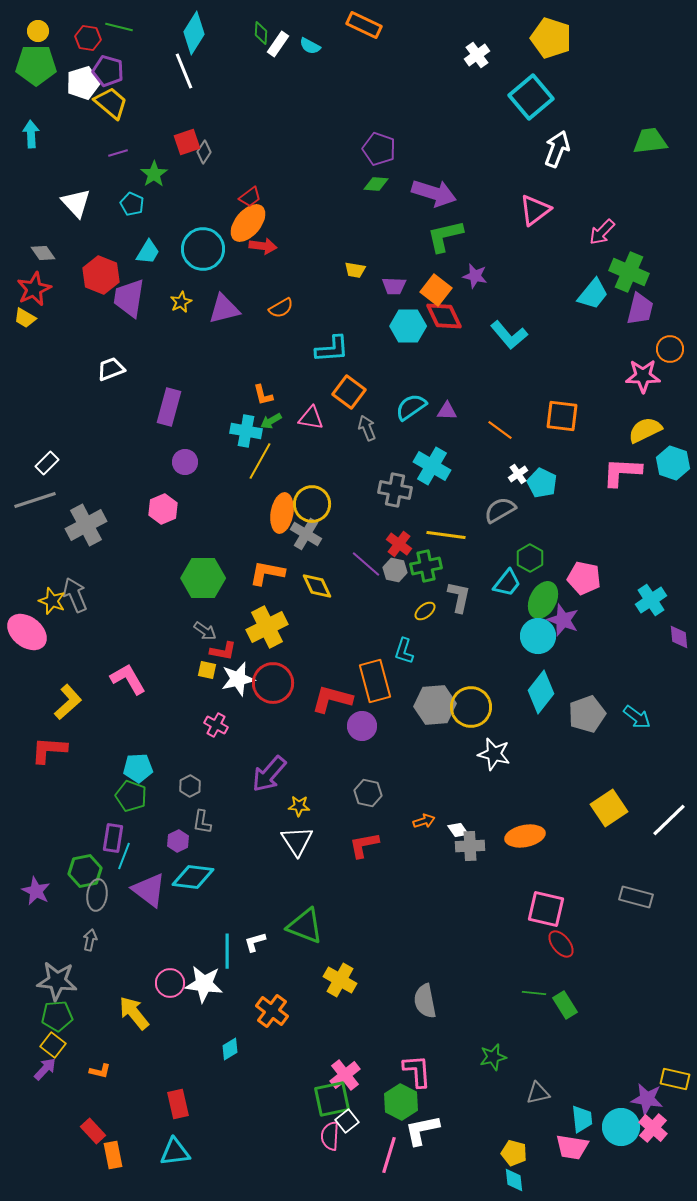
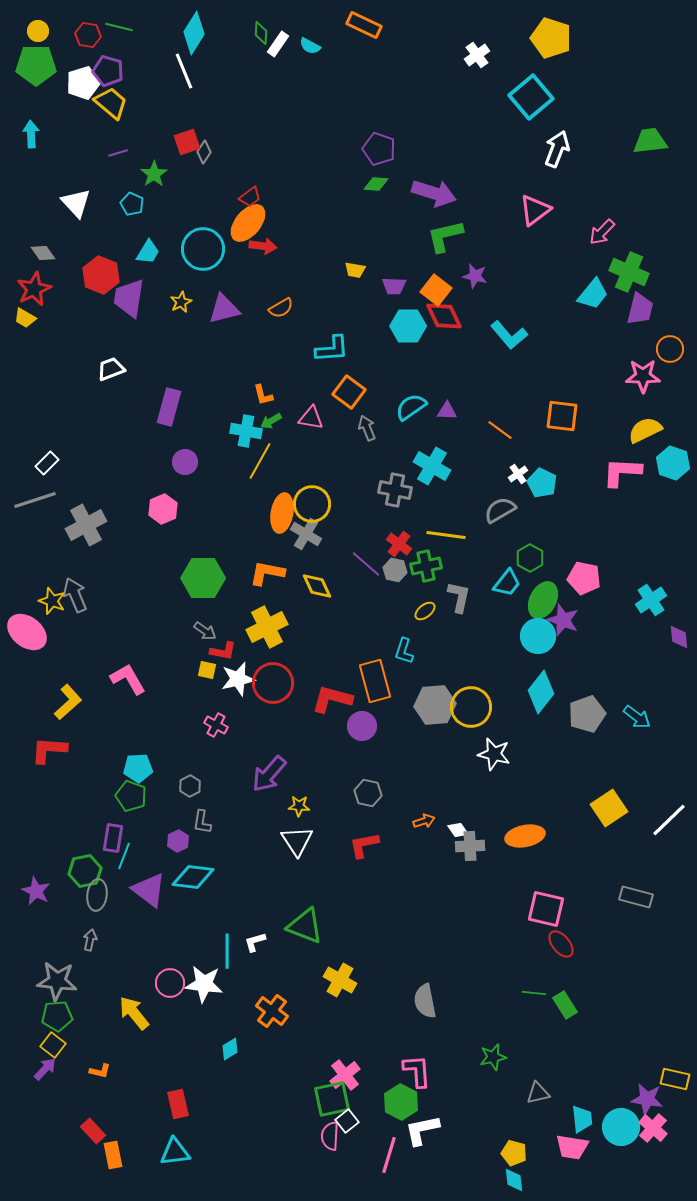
red hexagon at (88, 38): moved 3 px up
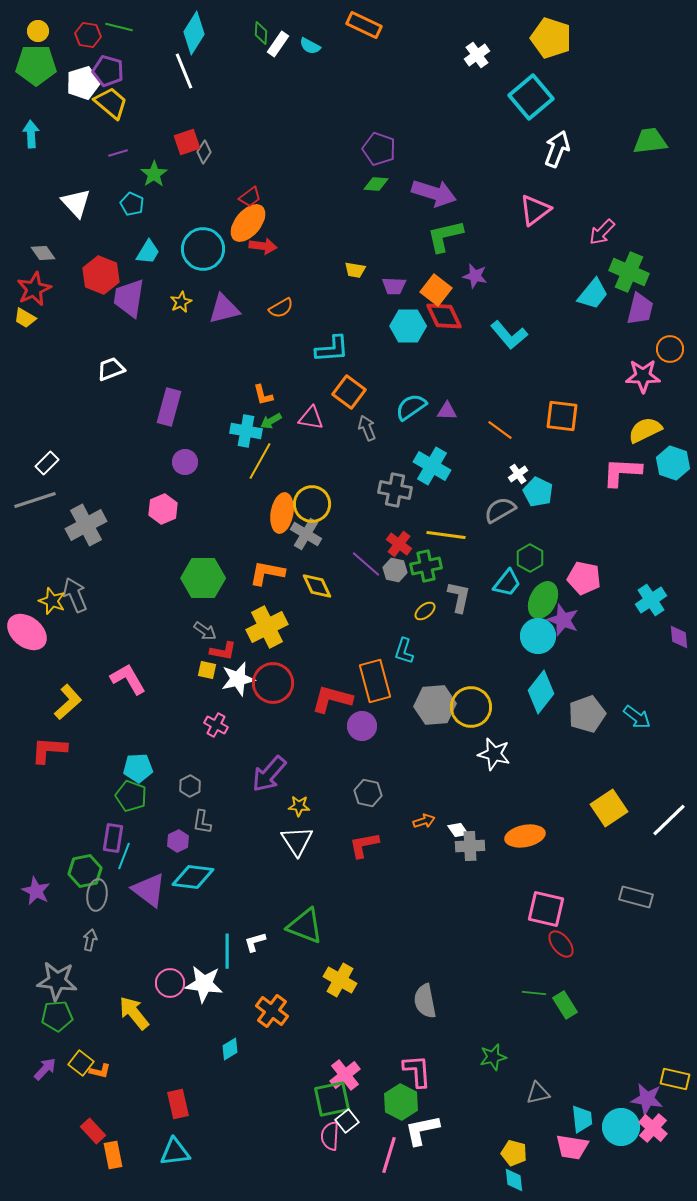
cyan pentagon at (542, 483): moved 4 px left, 9 px down
yellow square at (53, 1045): moved 28 px right, 18 px down
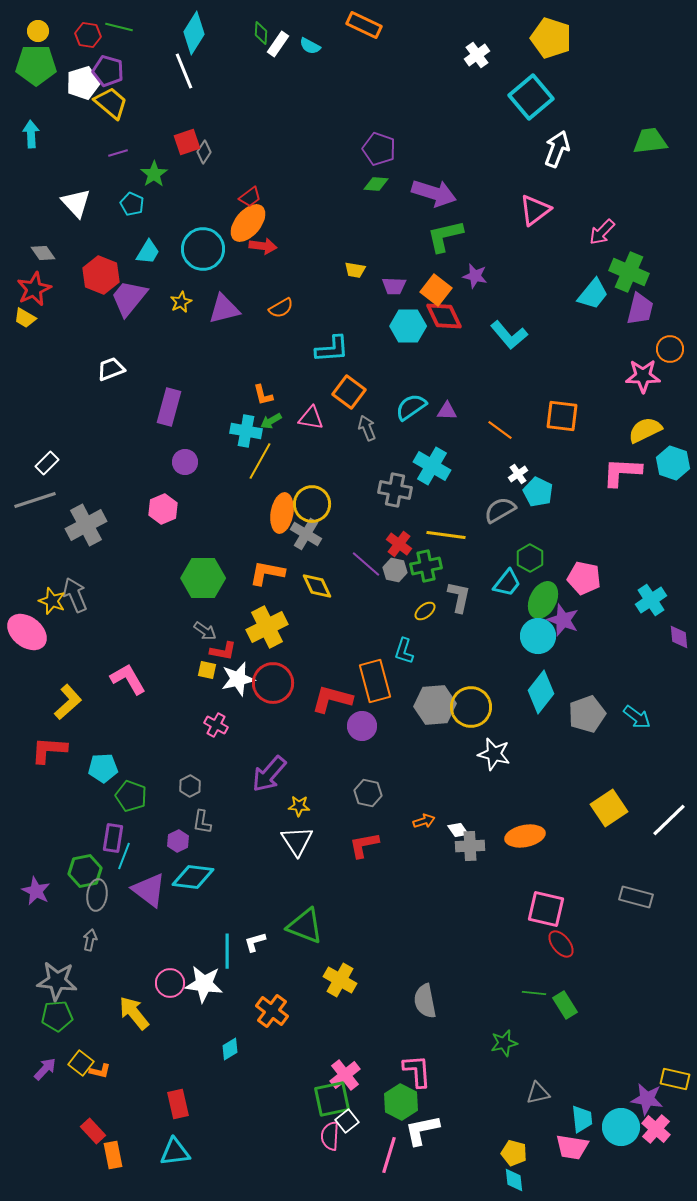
purple trapezoid at (129, 298): rotated 30 degrees clockwise
cyan pentagon at (138, 768): moved 35 px left
green star at (493, 1057): moved 11 px right, 14 px up
pink cross at (653, 1128): moved 3 px right, 1 px down
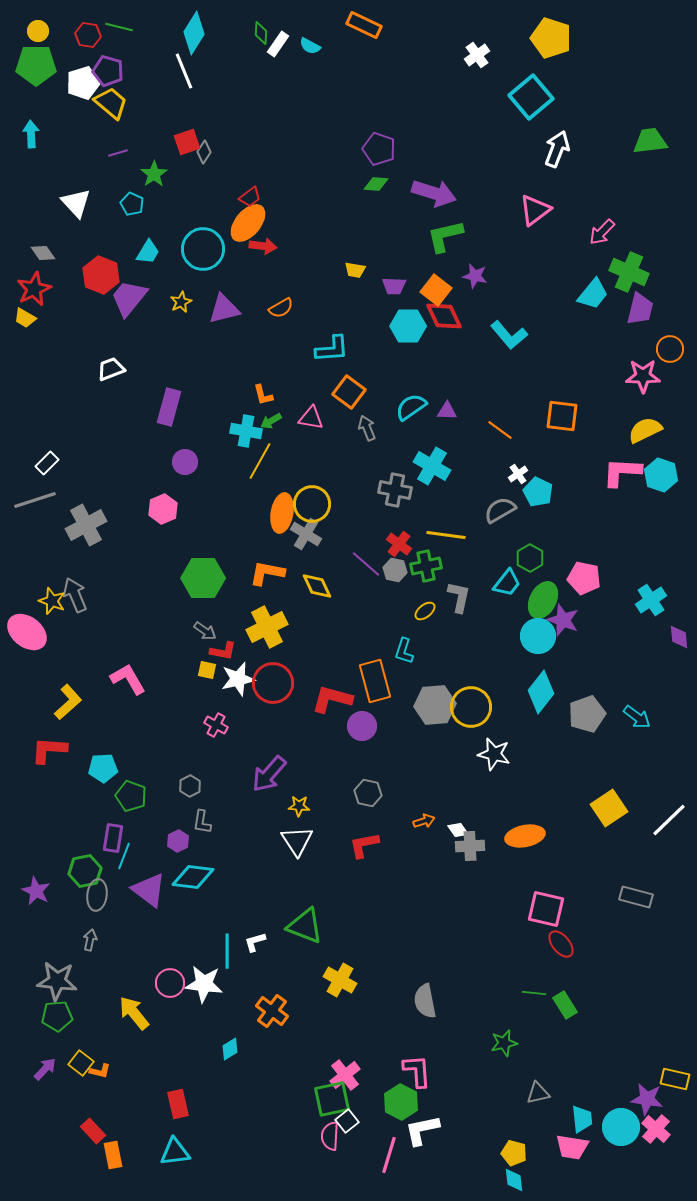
cyan hexagon at (673, 463): moved 12 px left, 12 px down
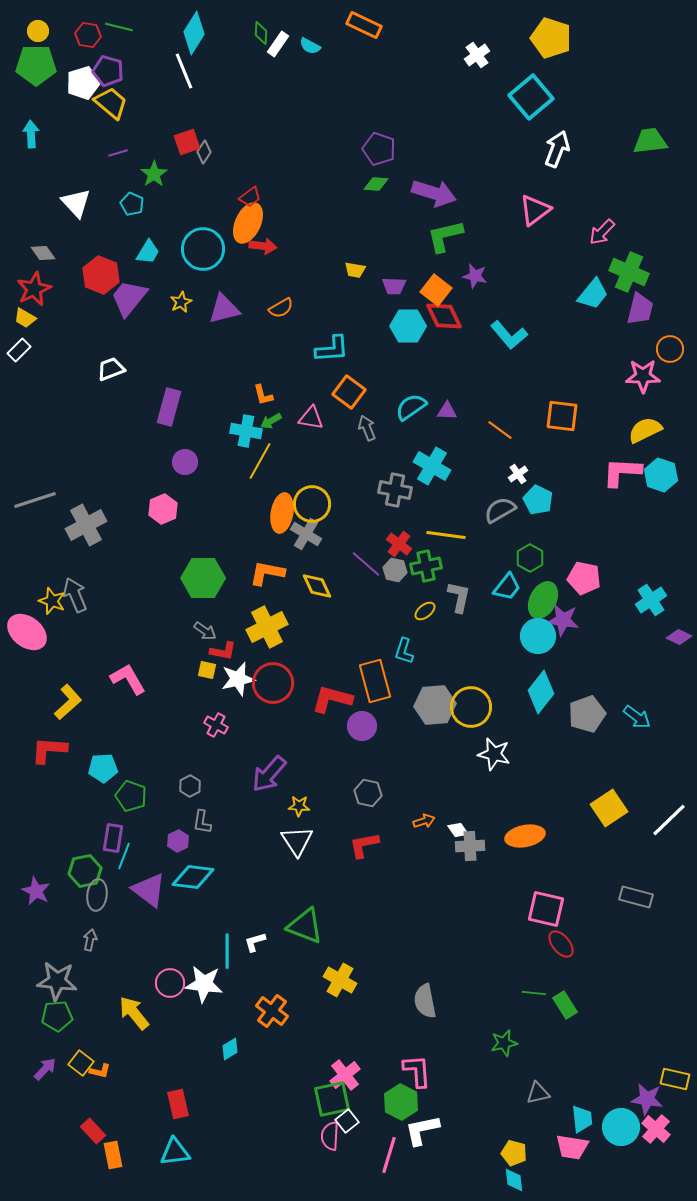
orange ellipse at (248, 223): rotated 15 degrees counterclockwise
white rectangle at (47, 463): moved 28 px left, 113 px up
cyan pentagon at (538, 492): moved 8 px down
cyan trapezoid at (507, 583): moved 4 px down
purple star at (563, 620): rotated 12 degrees counterclockwise
purple diamond at (679, 637): rotated 60 degrees counterclockwise
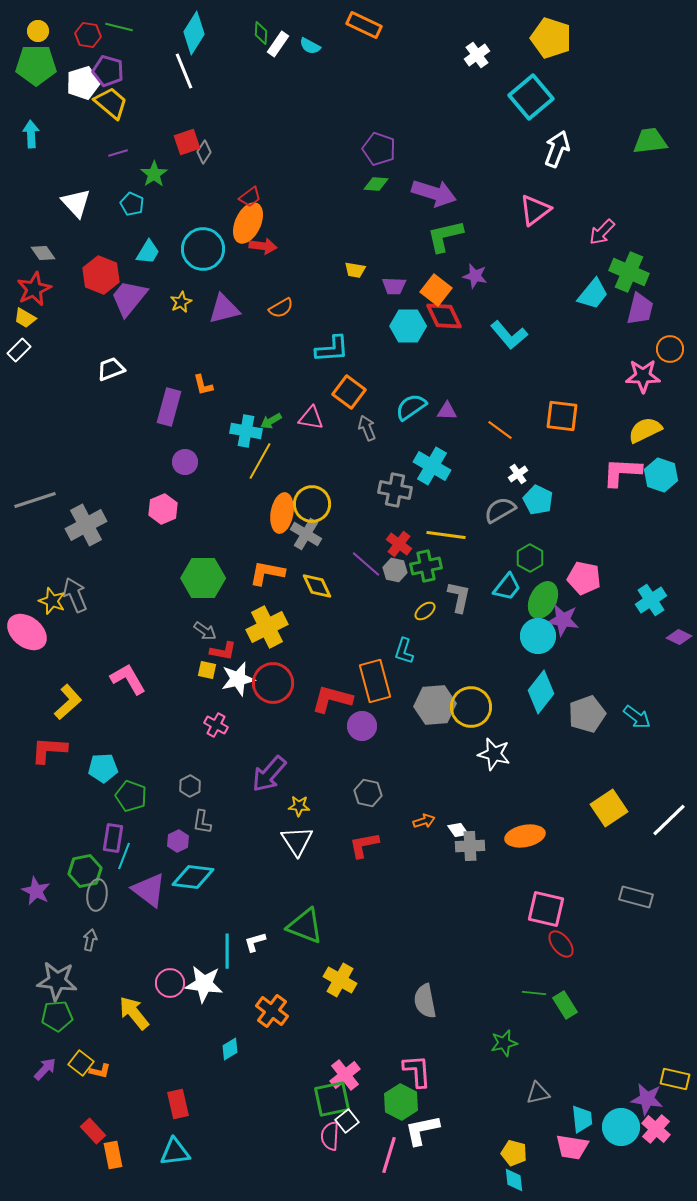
orange L-shape at (263, 395): moved 60 px left, 10 px up
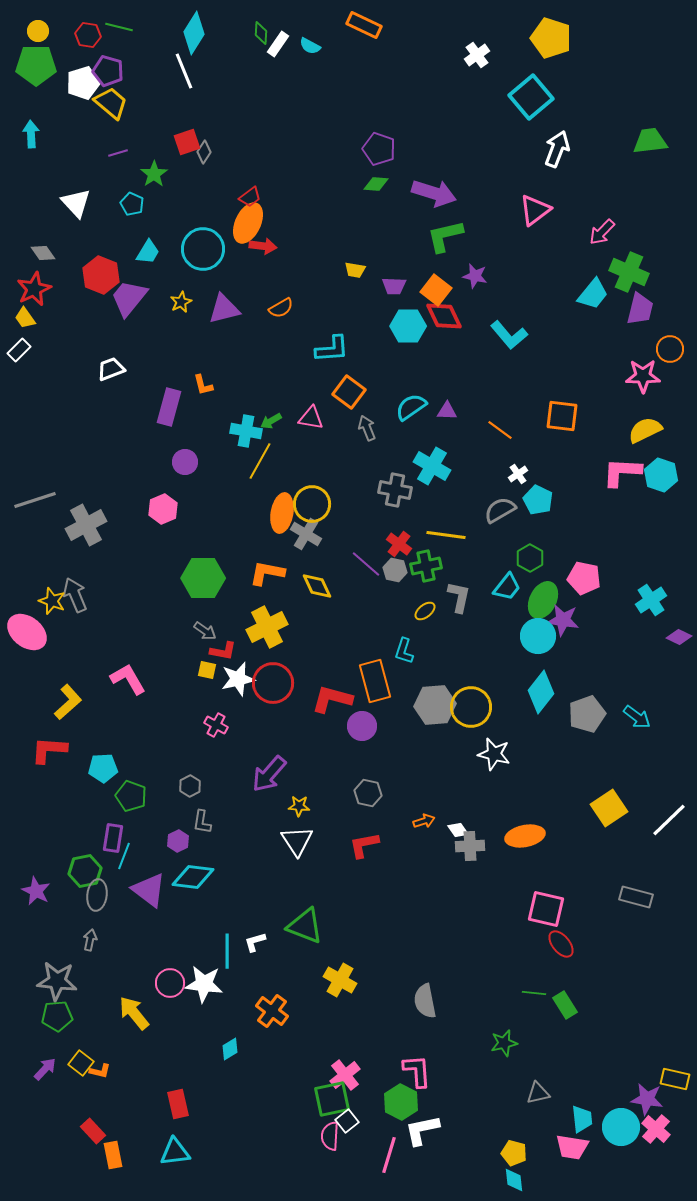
yellow trapezoid at (25, 318): rotated 25 degrees clockwise
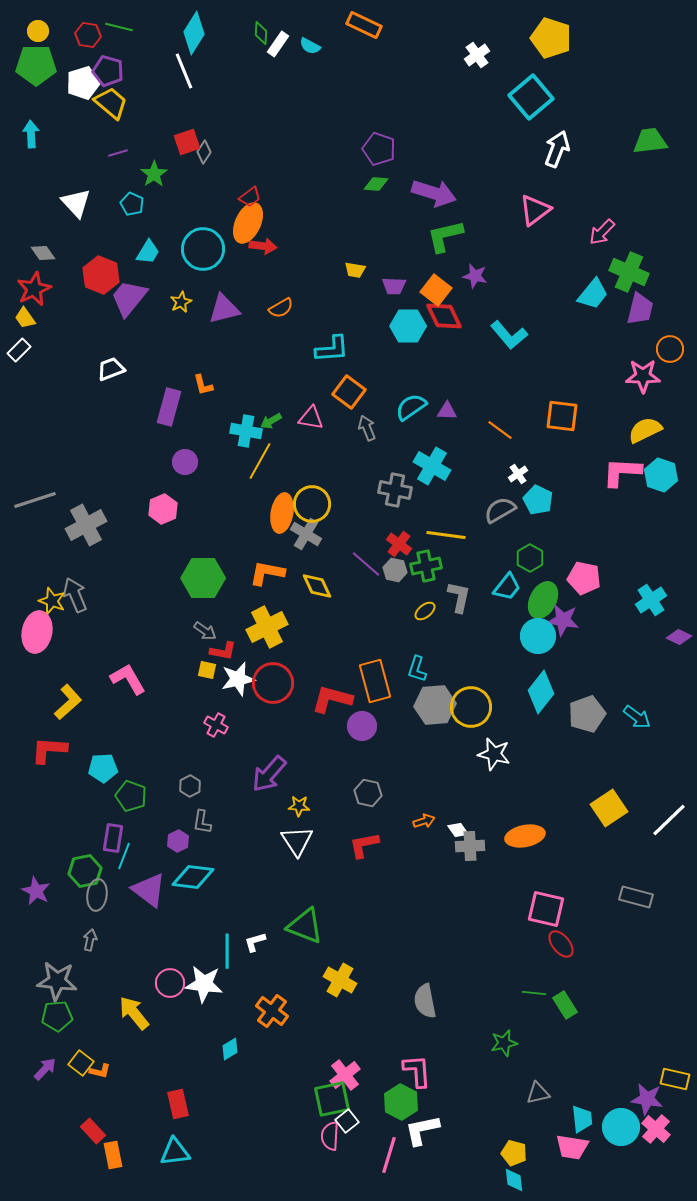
pink ellipse at (27, 632): moved 10 px right; rotated 63 degrees clockwise
cyan L-shape at (404, 651): moved 13 px right, 18 px down
